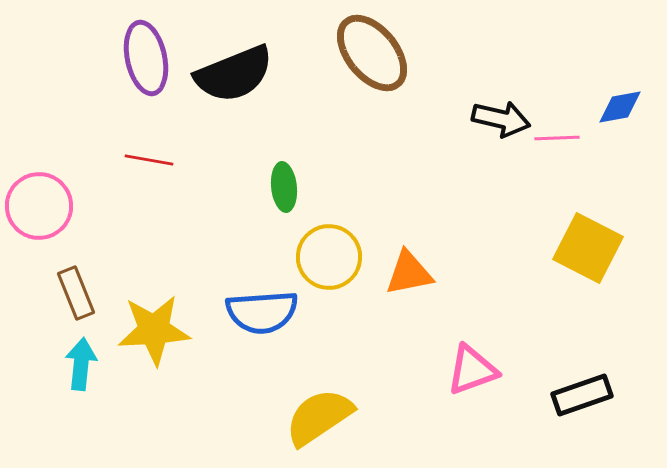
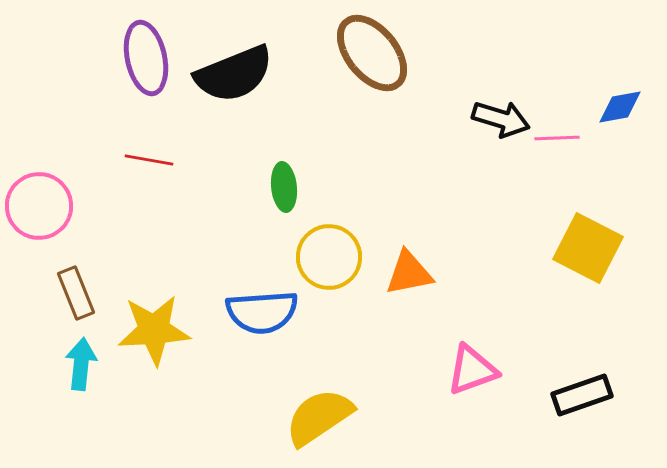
black arrow: rotated 4 degrees clockwise
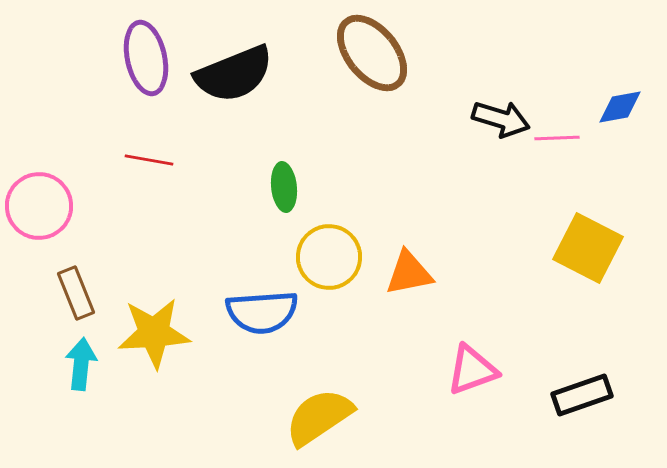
yellow star: moved 3 px down
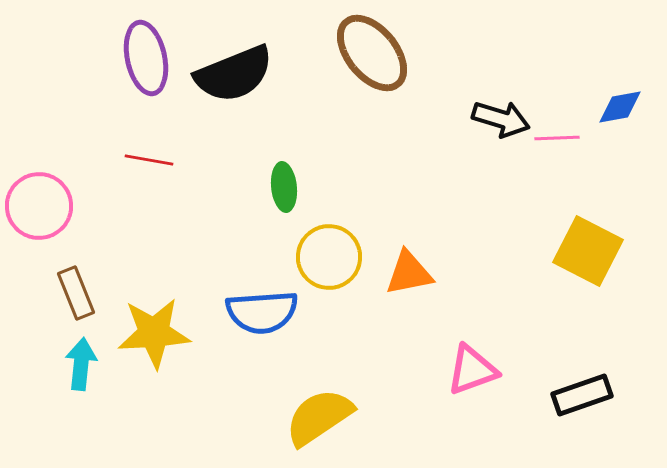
yellow square: moved 3 px down
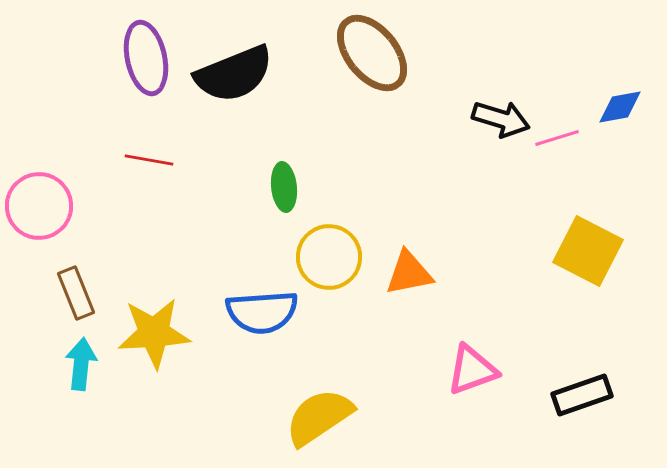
pink line: rotated 15 degrees counterclockwise
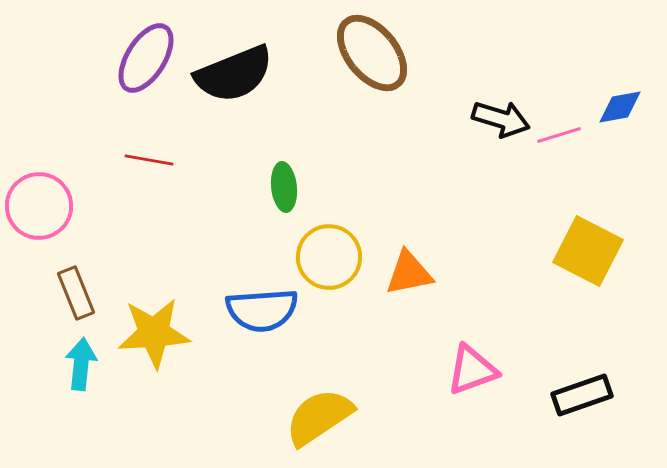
purple ellipse: rotated 44 degrees clockwise
pink line: moved 2 px right, 3 px up
blue semicircle: moved 2 px up
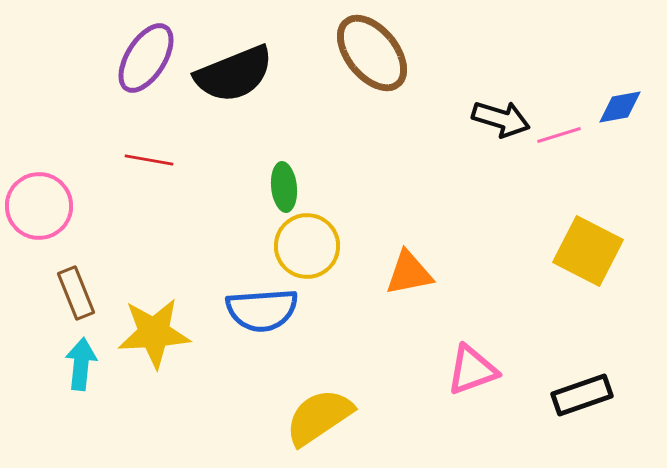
yellow circle: moved 22 px left, 11 px up
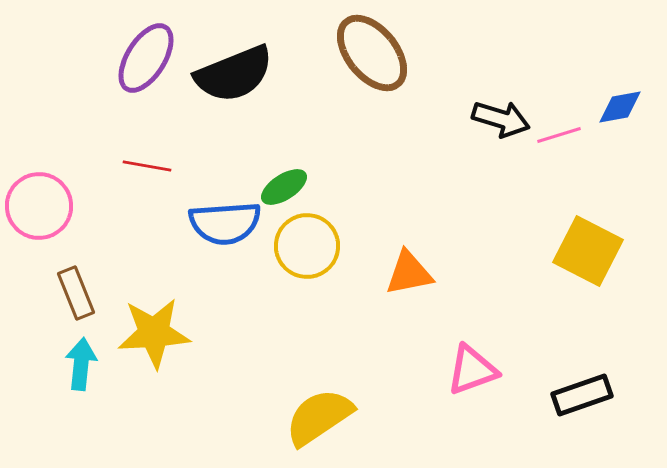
red line: moved 2 px left, 6 px down
green ellipse: rotated 63 degrees clockwise
blue semicircle: moved 37 px left, 87 px up
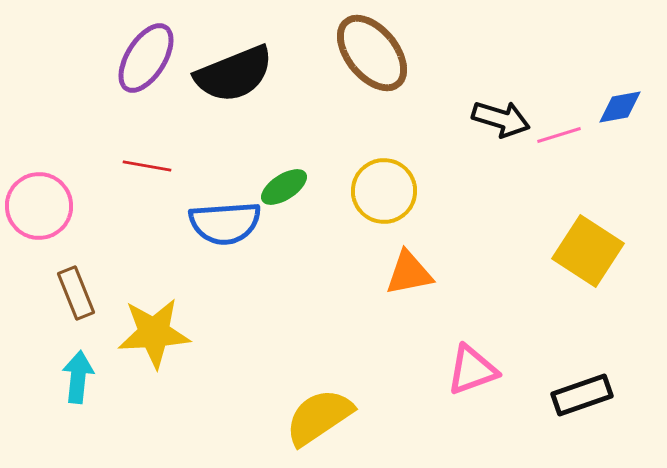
yellow circle: moved 77 px right, 55 px up
yellow square: rotated 6 degrees clockwise
cyan arrow: moved 3 px left, 13 px down
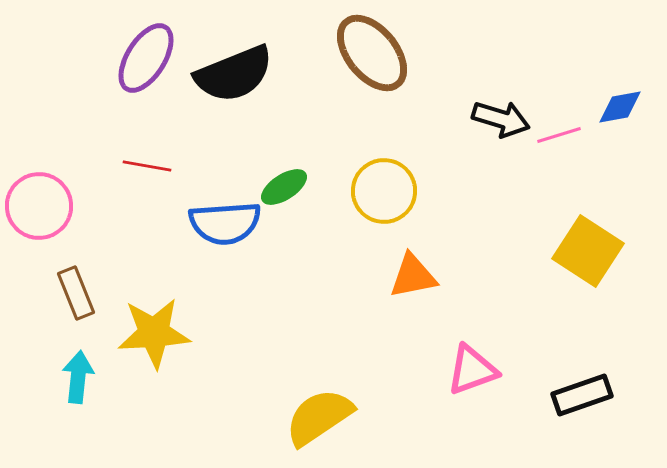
orange triangle: moved 4 px right, 3 px down
